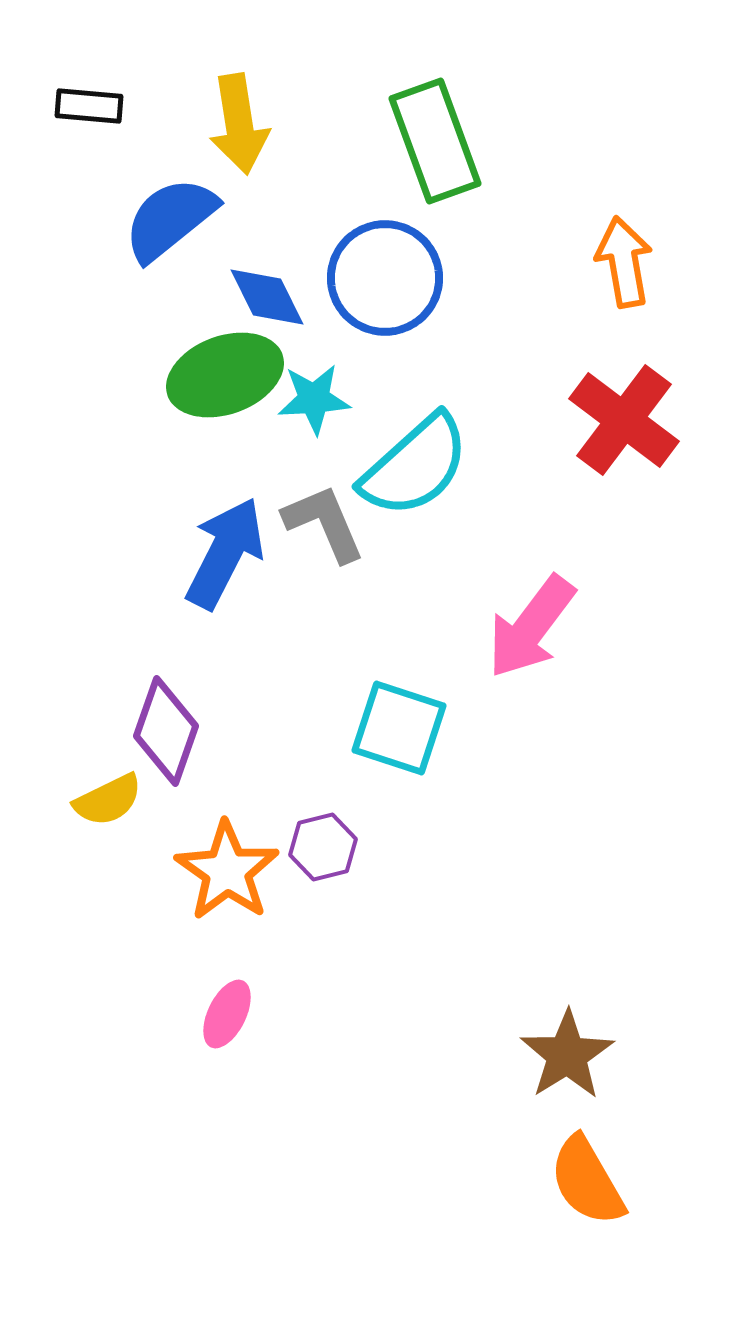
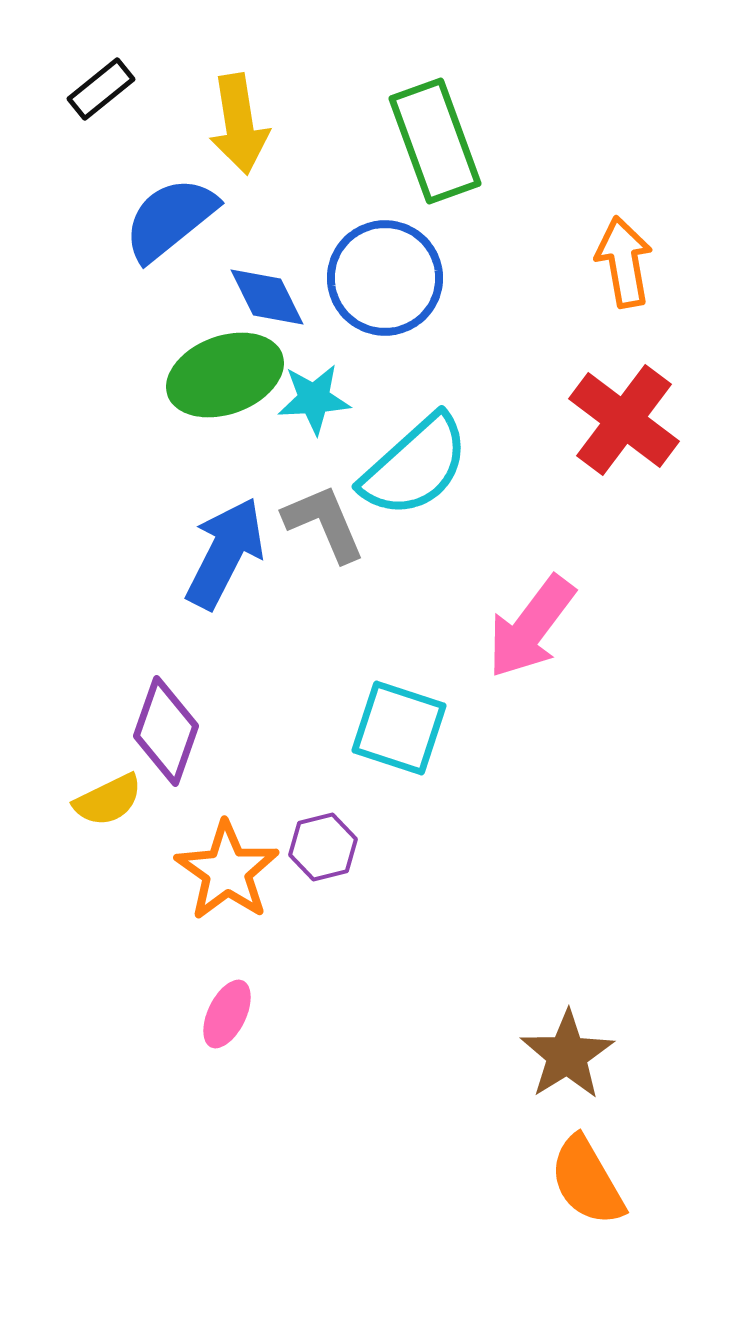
black rectangle: moved 12 px right, 17 px up; rotated 44 degrees counterclockwise
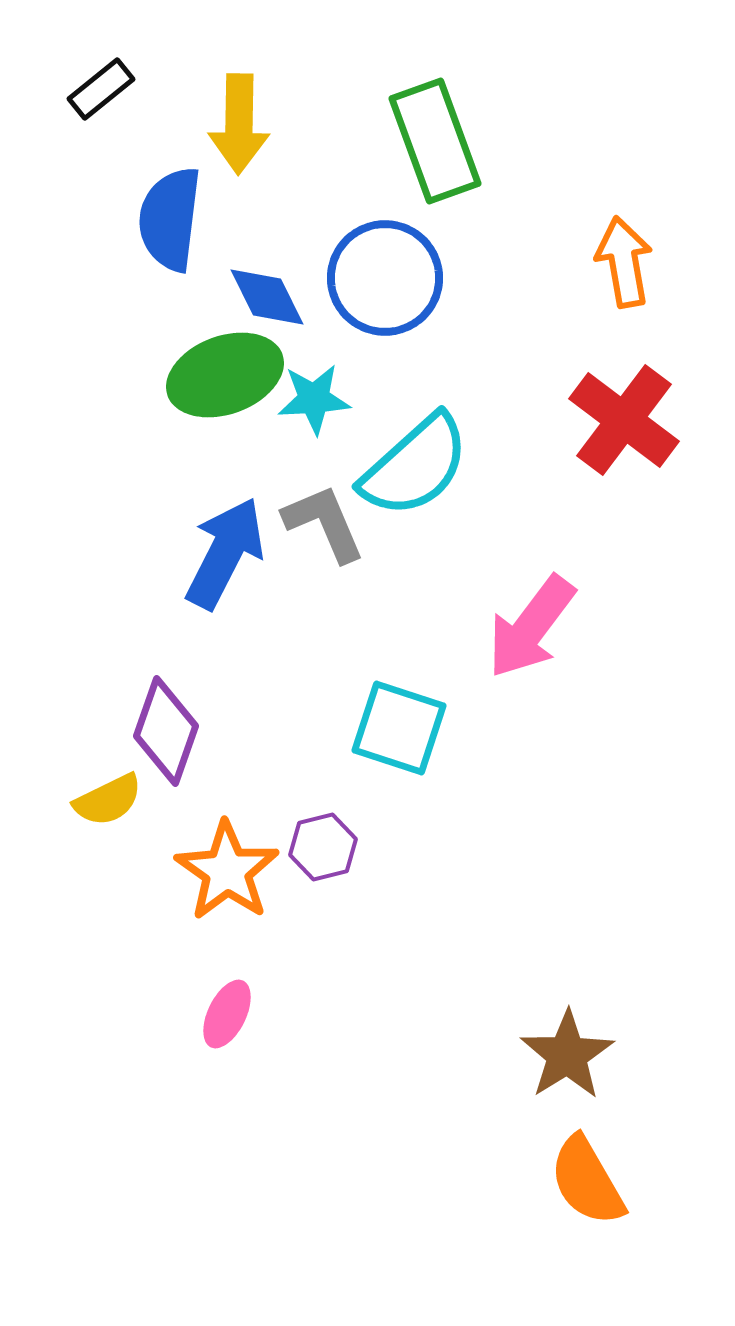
yellow arrow: rotated 10 degrees clockwise
blue semicircle: rotated 44 degrees counterclockwise
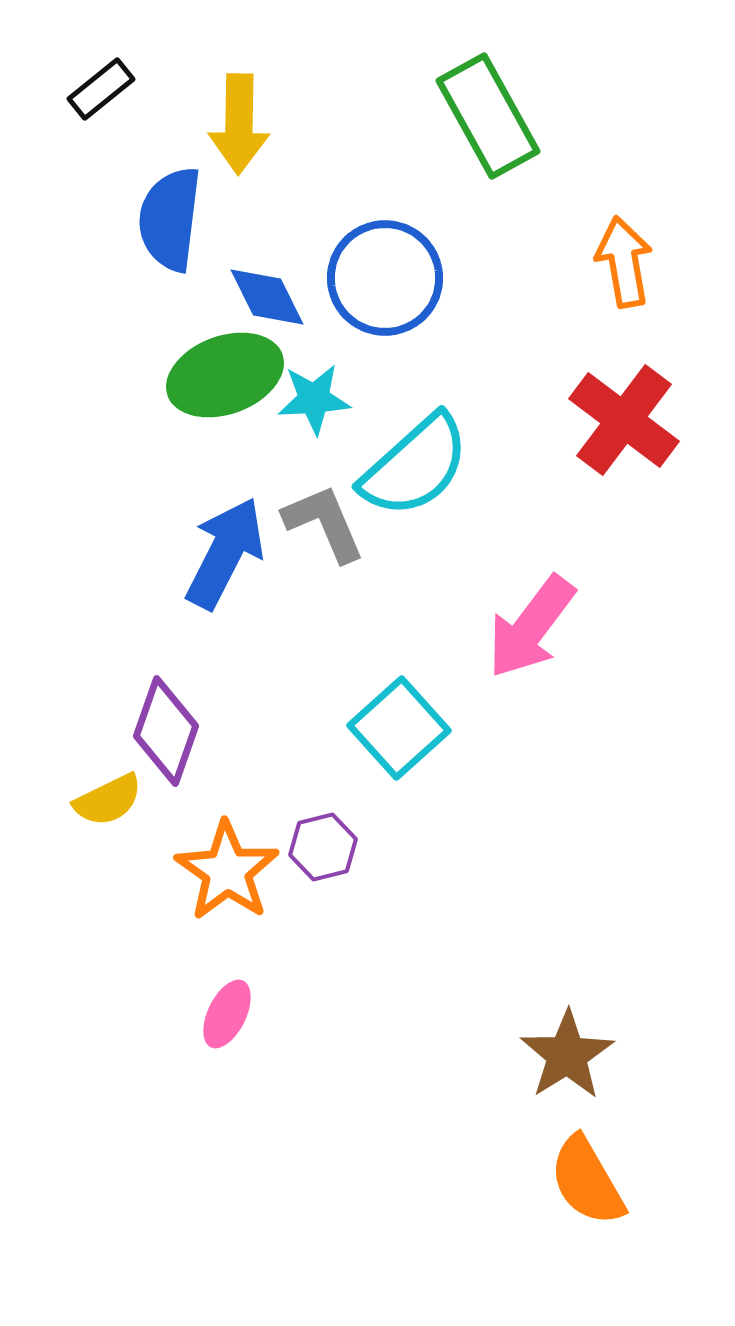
green rectangle: moved 53 px right, 25 px up; rotated 9 degrees counterclockwise
cyan square: rotated 30 degrees clockwise
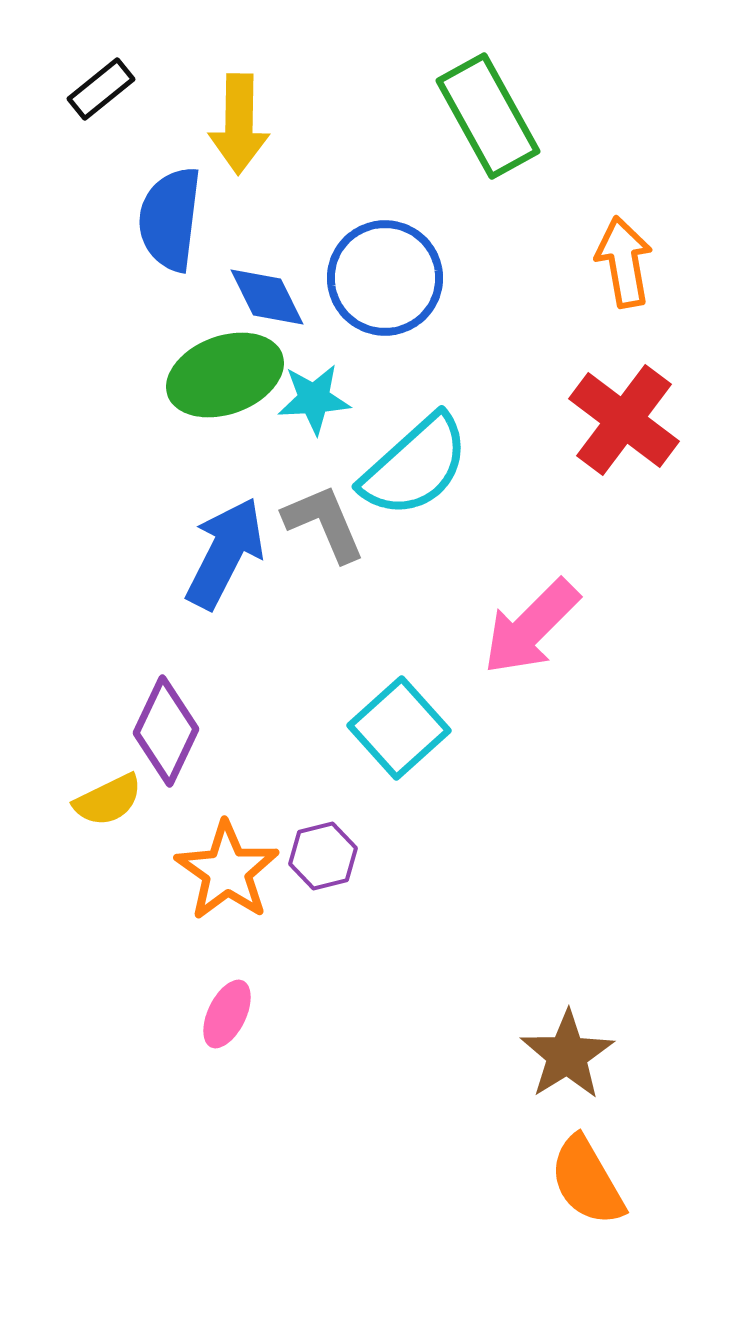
pink arrow: rotated 8 degrees clockwise
purple diamond: rotated 6 degrees clockwise
purple hexagon: moved 9 px down
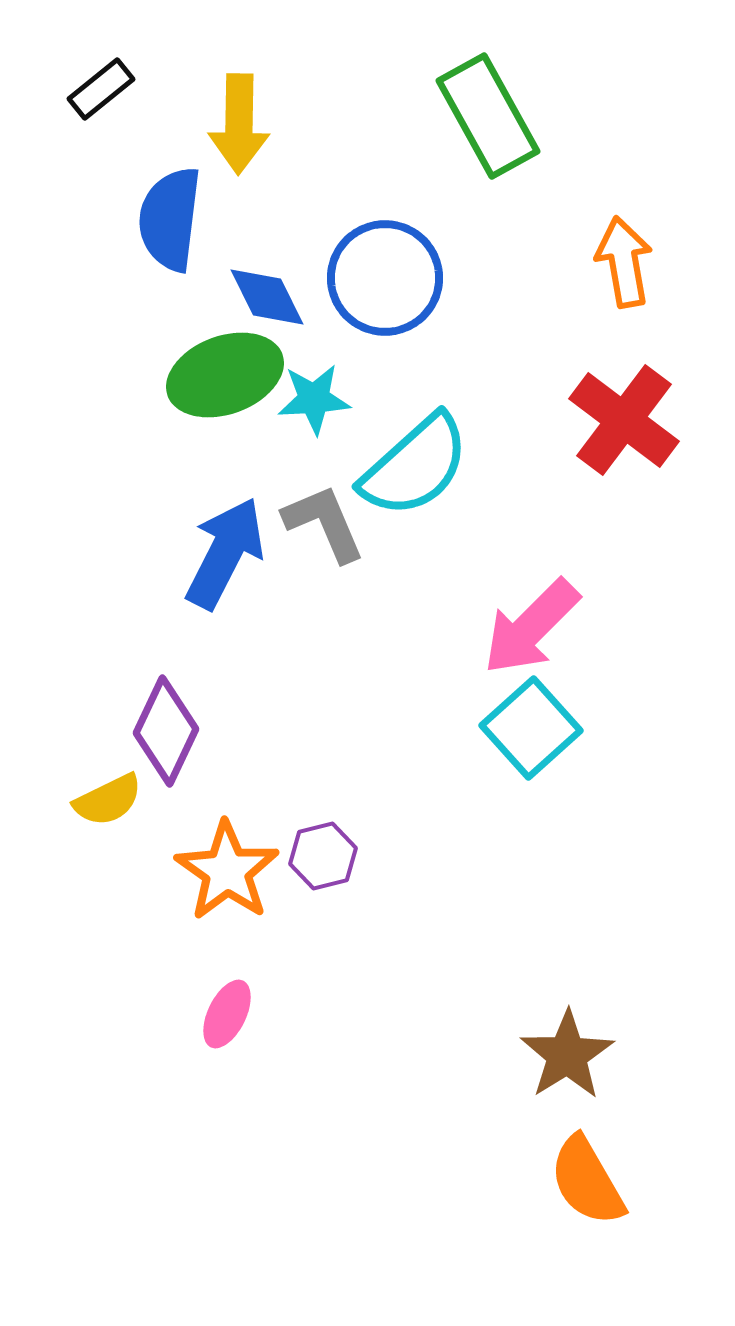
cyan square: moved 132 px right
